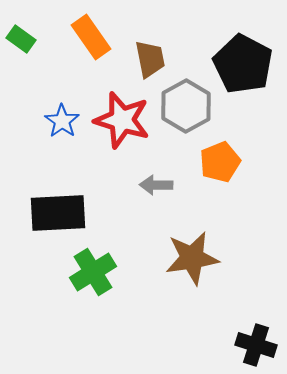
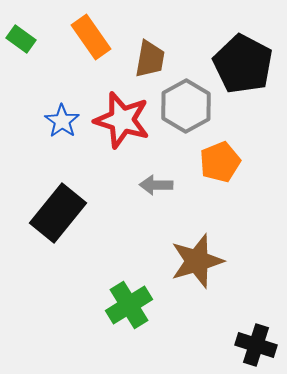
brown trapezoid: rotated 21 degrees clockwise
black rectangle: rotated 48 degrees counterclockwise
brown star: moved 5 px right, 3 px down; rotated 8 degrees counterclockwise
green cross: moved 36 px right, 33 px down
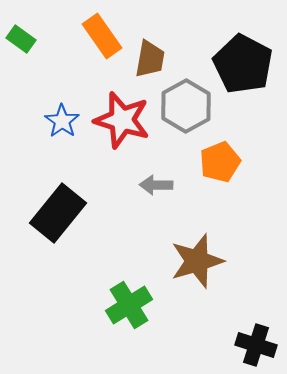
orange rectangle: moved 11 px right, 1 px up
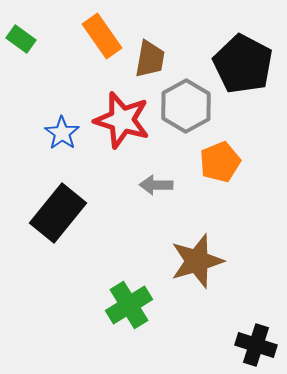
blue star: moved 12 px down
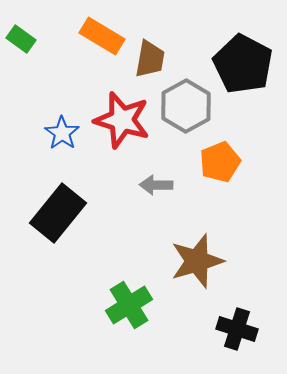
orange rectangle: rotated 24 degrees counterclockwise
black cross: moved 19 px left, 16 px up
